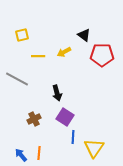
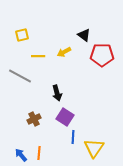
gray line: moved 3 px right, 3 px up
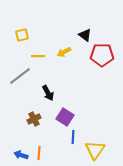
black triangle: moved 1 px right
gray line: rotated 65 degrees counterclockwise
black arrow: moved 9 px left; rotated 14 degrees counterclockwise
yellow triangle: moved 1 px right, 2 px down
blue arrow: rotated 32 degrees counterclockwise
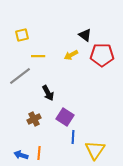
yellow arrow: moved 7 px right, 3 px down
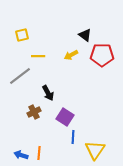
brown cross: moved 7 px up
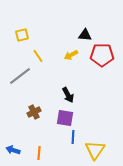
black triangle: rotated 32 degrees counterclockwise
yellow line: rotated 56 degrees clockwise
black arrow: moved 20 px right, 2 px down
purple square: moved 1 px down; rotated 24 degrees counterclockwise
blue arrow: moved 8 px left, 5 px up
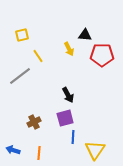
yellow arrow: moved 2 px left, 6 px up; rotated 88 degrees counterclockwise
brown cross: moved 10 px down
purple square: rotated 24 degrees counterclockwise
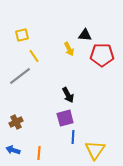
yellow line: moved 4 px left
brown cross: moved 18 px left
